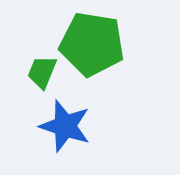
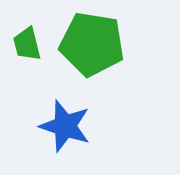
green trapezoid: moved 15 px left, 28 px up; rotated 36 degrees counterclockwise
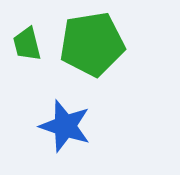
green pentagon: rotated 18 degrees counterclockwise
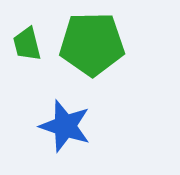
green pentagon: rotated 8 degrees clockwise
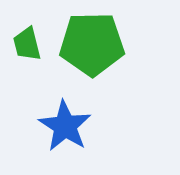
blue star: rotated 14 degrees clockwise
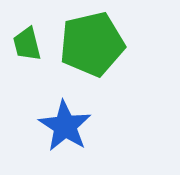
green pentagon: rotated 12 degrees counterclockwise
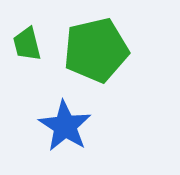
green pentagon: moved 4 px right, 6 px down
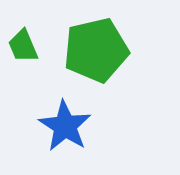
green trapezoid: moved 4 px left, 2 px down; rotated 9 degrees counterclockwise
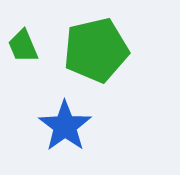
blue star: rotated 4 degrees clockwise
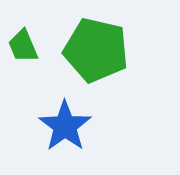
green pentagon: rotated 26 degrees clockwise
